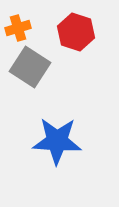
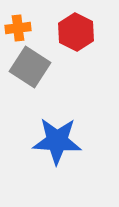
orange cross: rotated 10 degrees clockwise
red hexagon: rotated 9 degrees clockwise
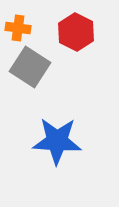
orange cross: rotated 15 degrees clockwise
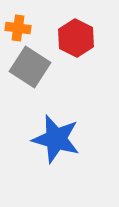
red hexagon: moved 6 px down
blue star: moved 1 px left, 2 px up; rotated 12 degrees clockwise
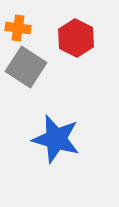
gray square: moved 4 px left
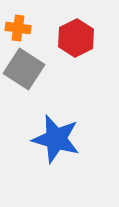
red hexagon: rotated 6 degrees clockwise
gray square: moved 2 px left, 2 px down
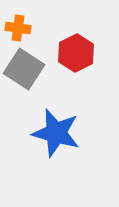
red hexagon: moved 15 px down
blue star: moved 6 px up
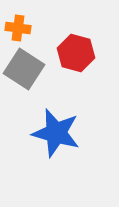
red hexagon: rotated 18 degrees counterclockwise
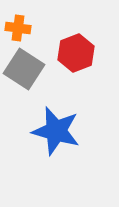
red hexagon: rotated 24 degrees clockwise
blue star: moved 2 px up
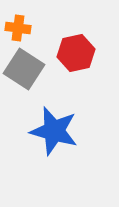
red hexagon: rotated 9 degrees clockwise
blue star: moved 2 px left
